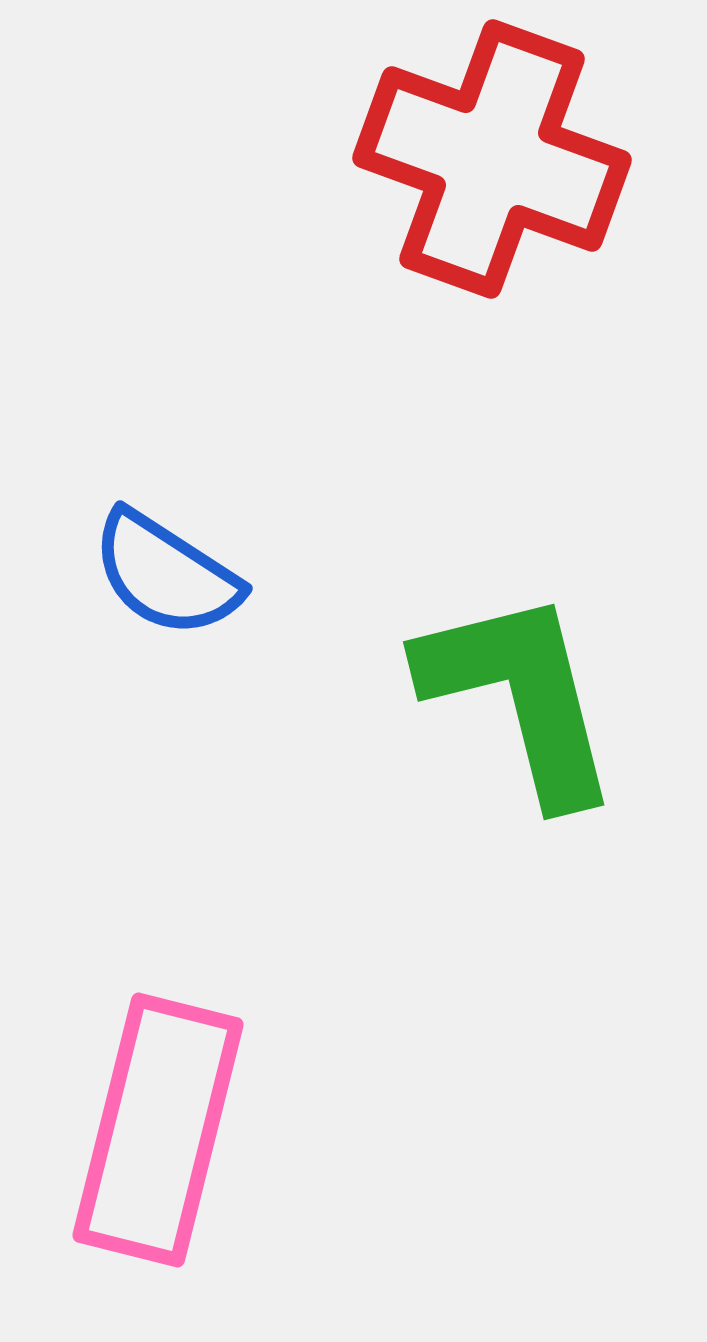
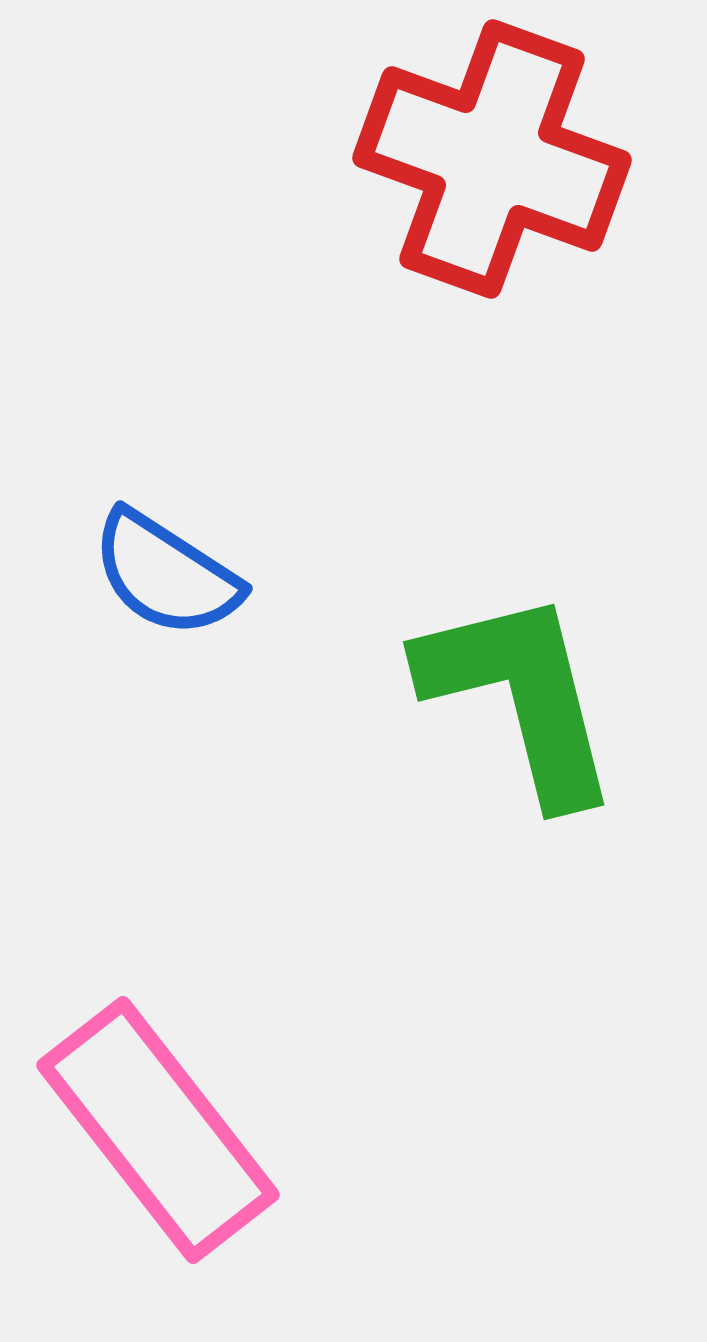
pink rectangle: rotated 52 degrees counterclockwise
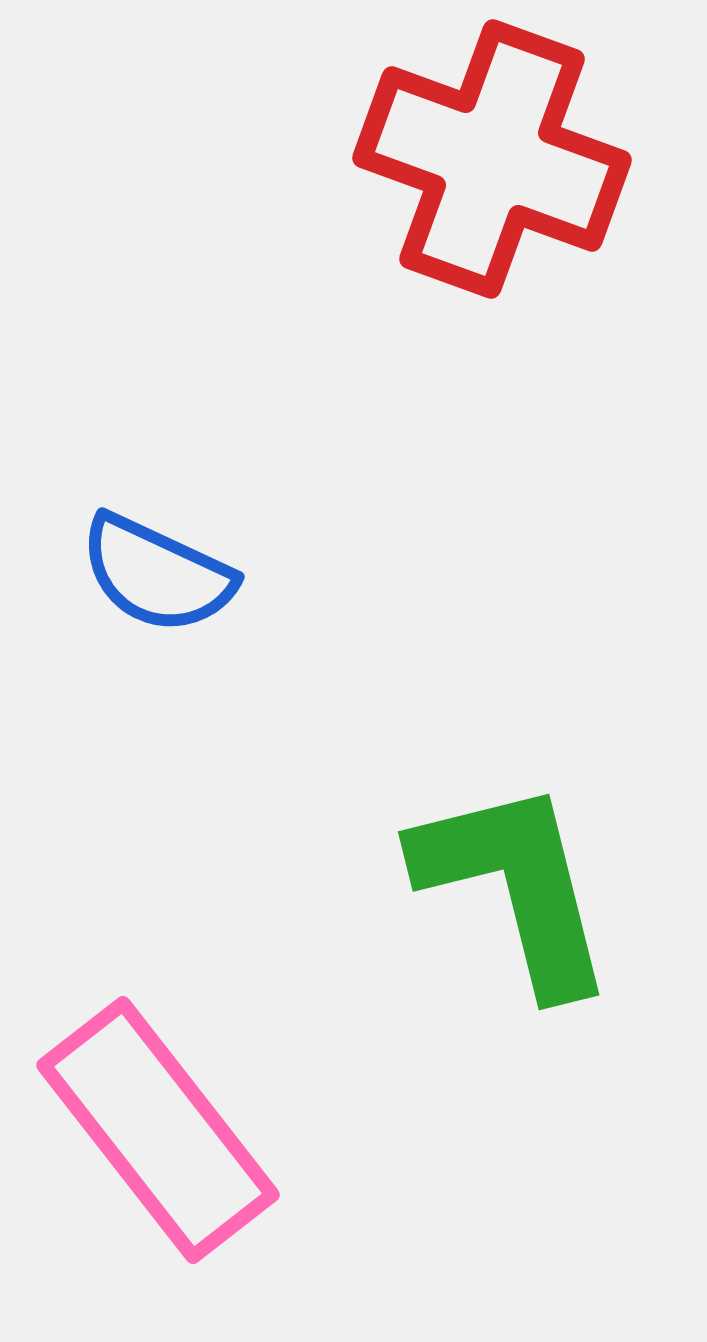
blue semicircle: moved 9 px left; rotated 8 degrees counterclockwise
green L-shape: moved 5 px left, 190 px down
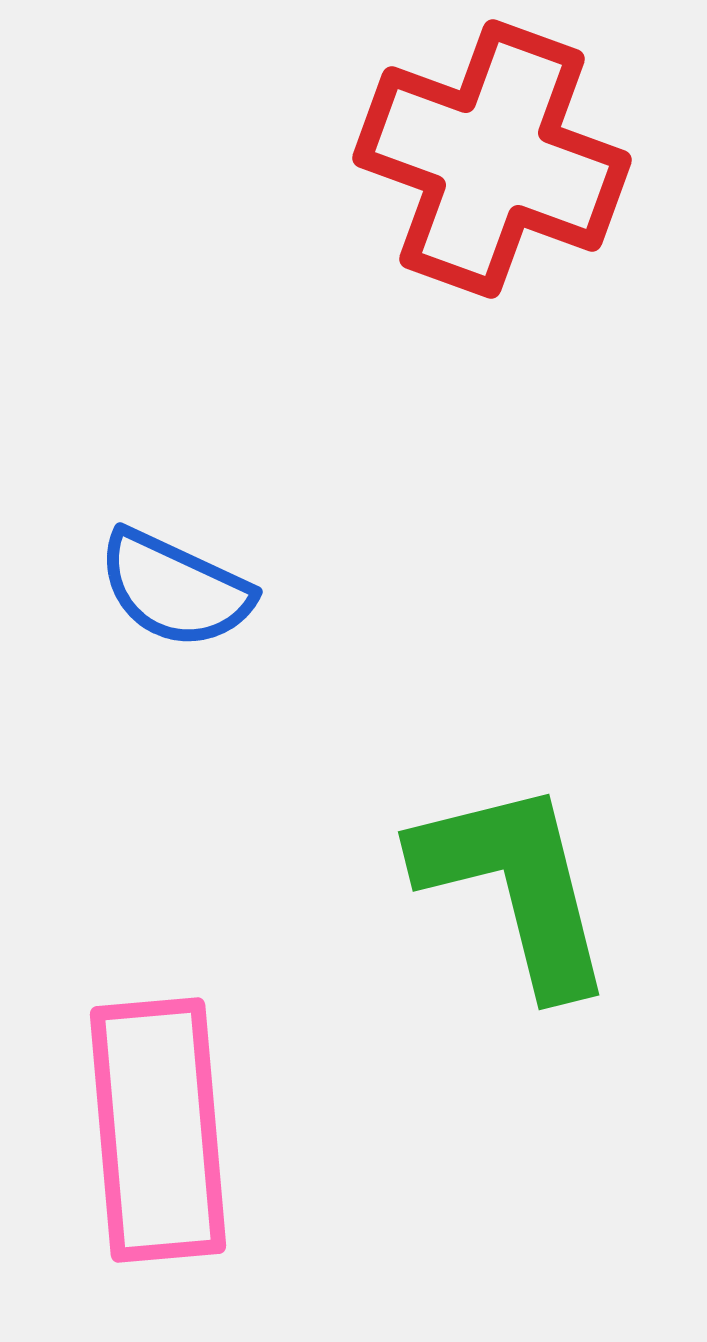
blue semicircle: moved 18 px right, 15 px down
pink rectangle: rotated 33 degrees clockwise
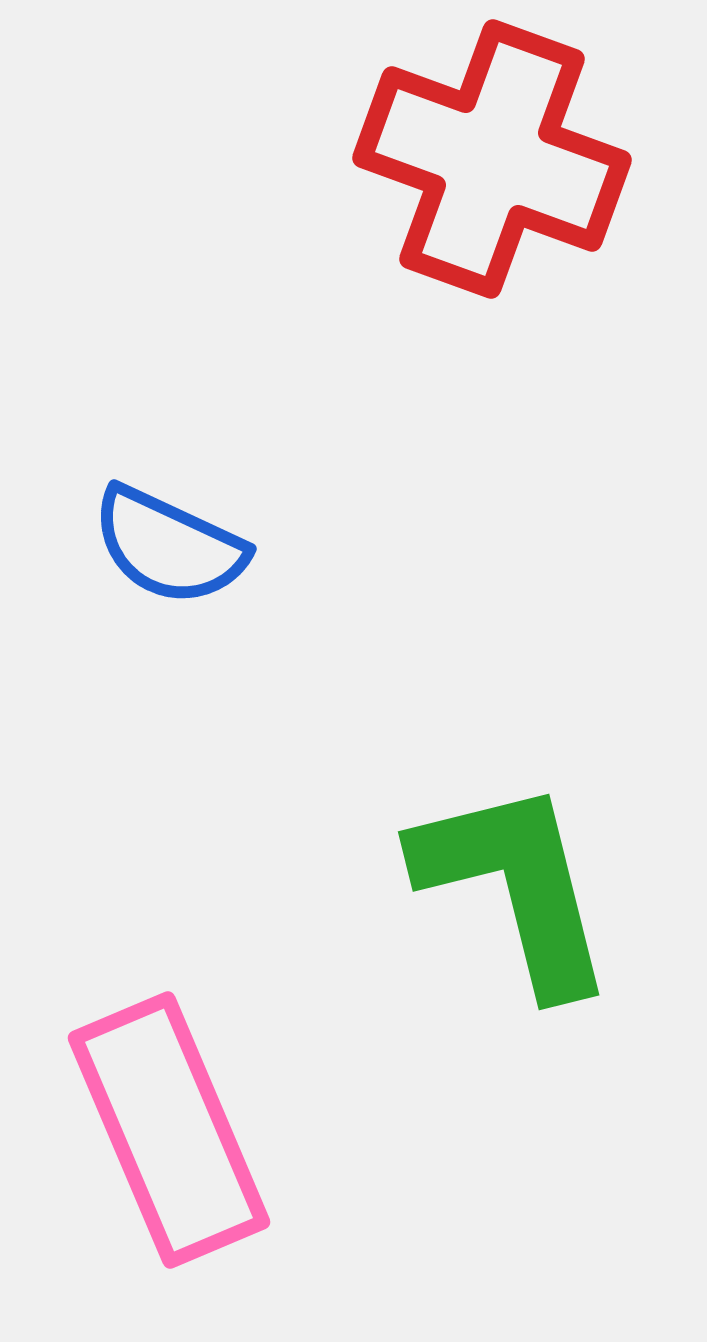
blue semicircle: moved 6 px left, 43 px up
pink rectangle: moved 11 px right; rotated 18 degrees counterclockwise
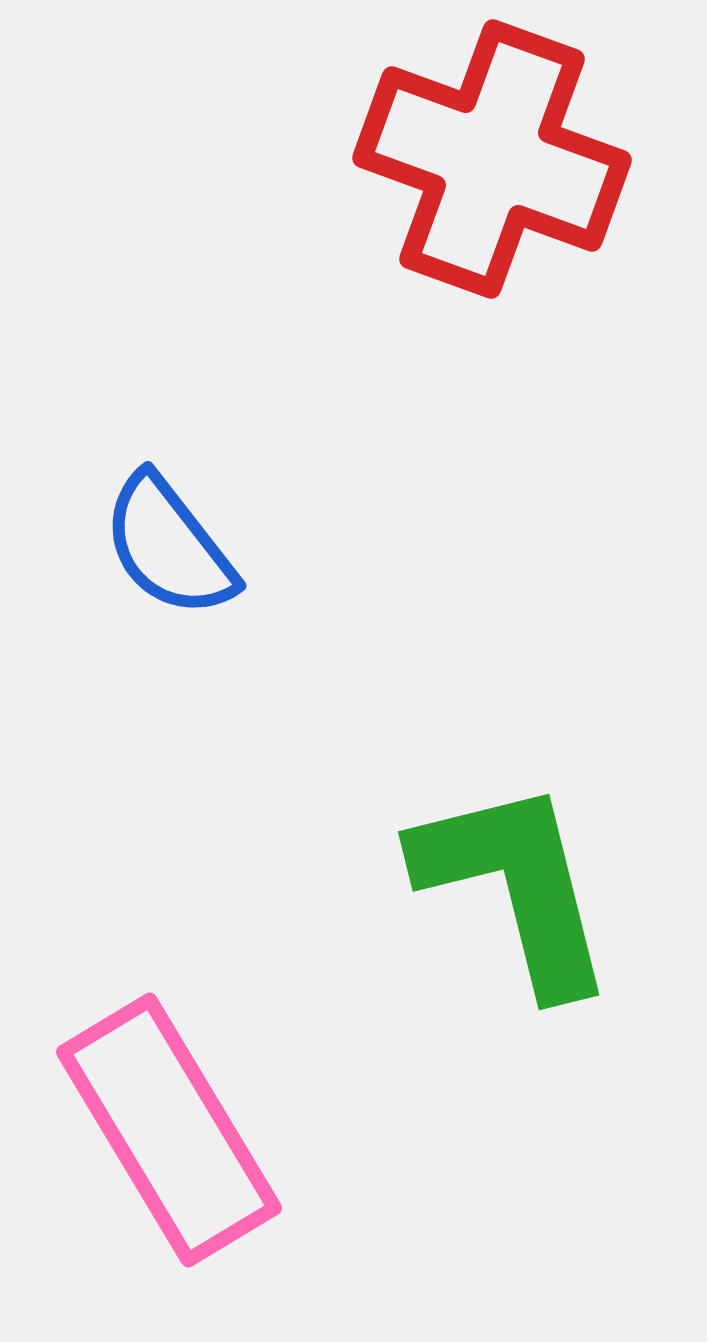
blue semicircle: rotated 27 degrees clockwise
pink rectangle: rotated 8 degrees counterclockwise
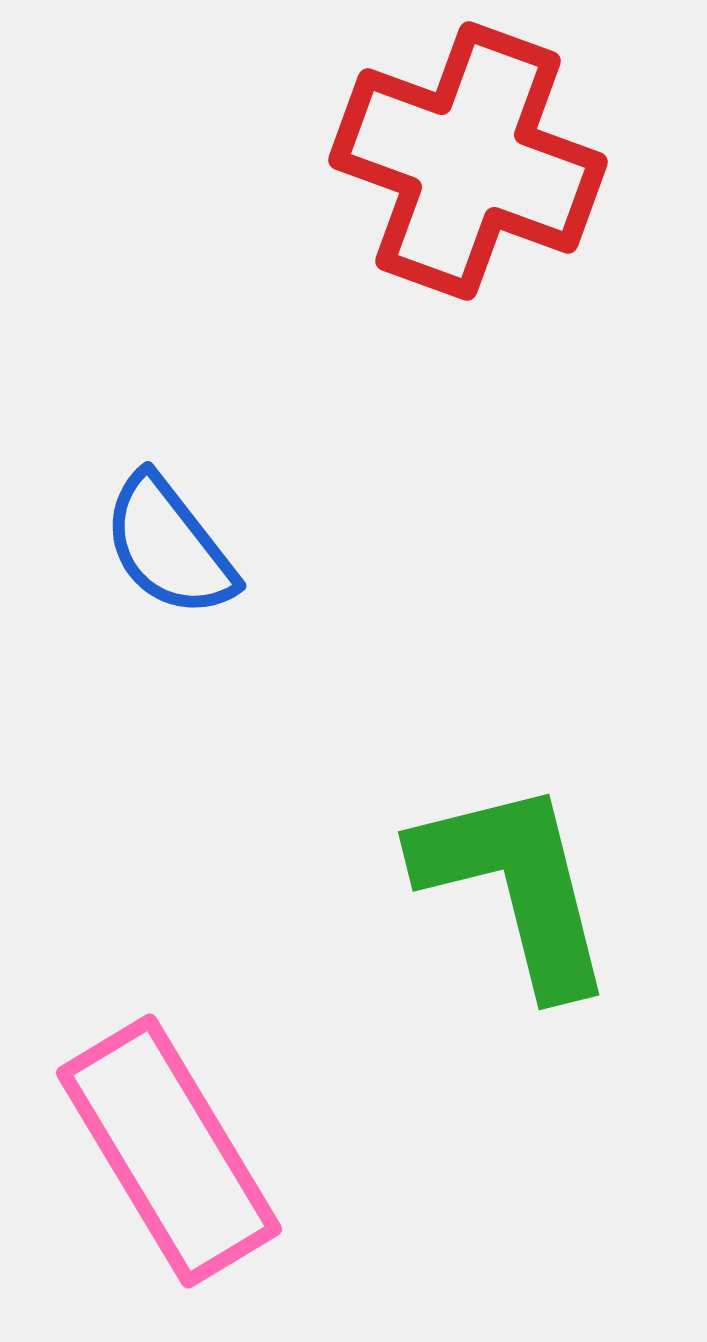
red cross: moved 24 px left, 2 px down
pink rectangle: moved 21 px down
